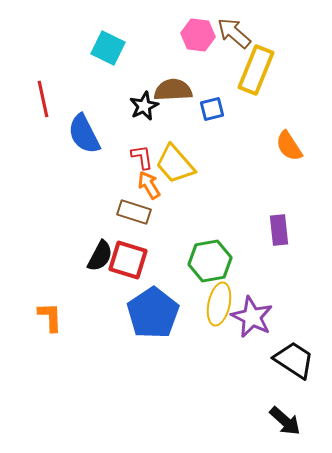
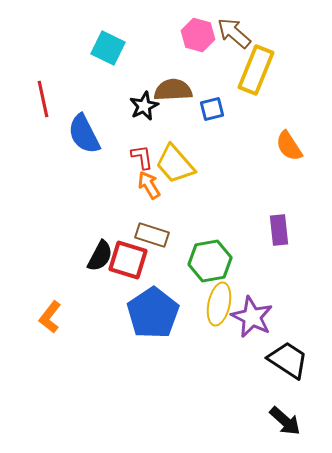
pink hexagon: rotated 8 degrees clockwise
brown rectangle: moved 18 px right, 23 px down
orange L-shape: rotated 140 degrees counterclockwise
black trapezoid: moved 6 px left
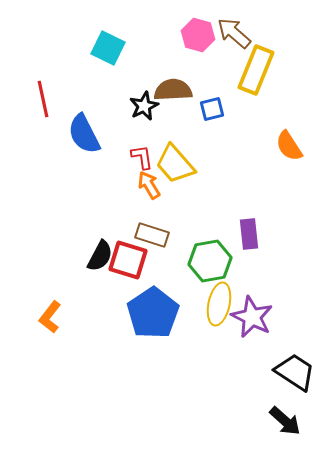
purple rectangle: moved 30 px left, 4 px down
black trapezoid: moved 7 px right, 12 px down
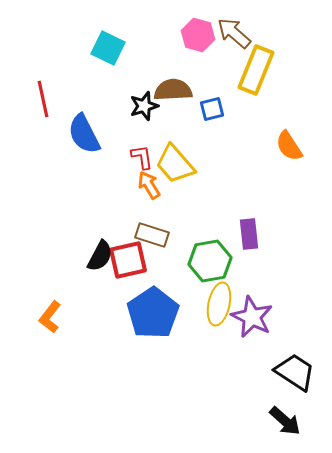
black star: rotated 8 degrees clockwise
red square: rotated 30 degrees counterclockwise
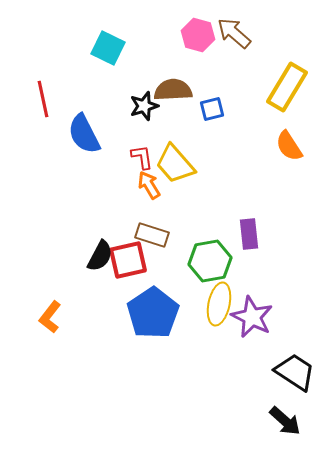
yellow rectangle: moved 31 px right, 17 px down; rotated 9 degrees clockwise
